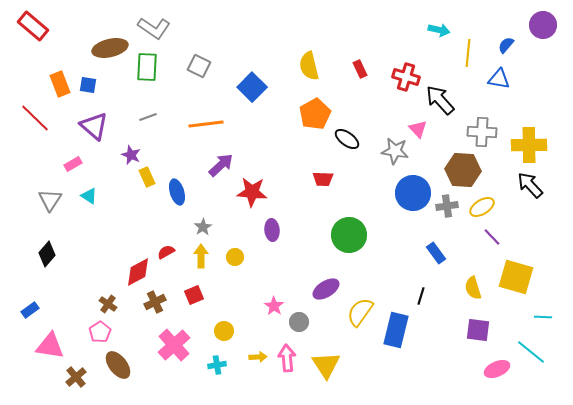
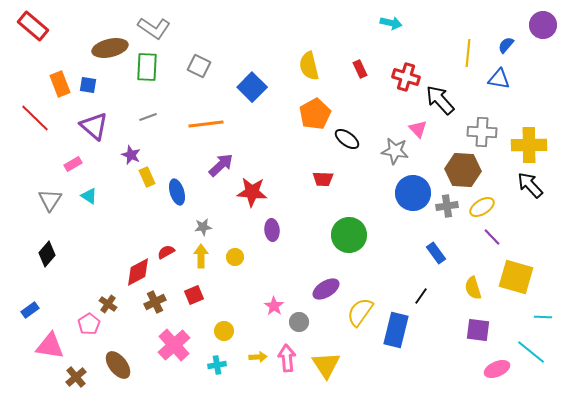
cyan arrow at (439, 30): moved 48 px left, 7 px up
gray star at (203, 227): rotated 24 degrees clockwise
black line at (421, 296): rotated 18 degrees clockwise
pink pentagon at (100, 332): moved 11 px left, 8 px up
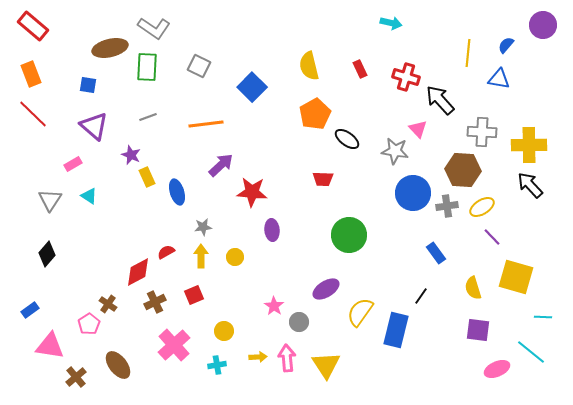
orange rectangle at (60, 84): moved 29 px left, 10 px up
red line at (35, 118): moved 2 px left, 4 px up
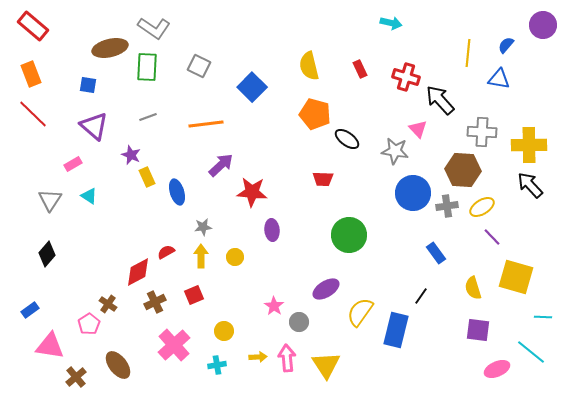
orange pentagon at (315, 114): rotated 28 degrees counterclockwise
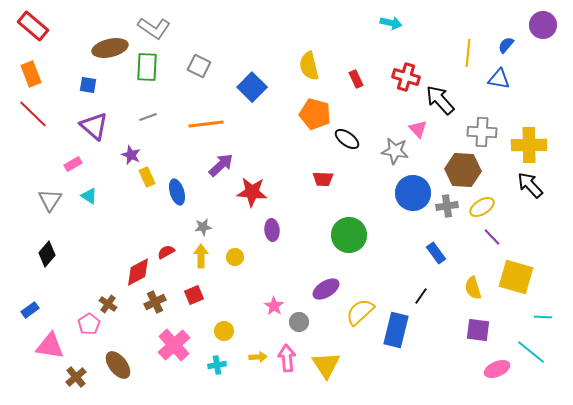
red rectangle at (360, 69): moved 4 px left, 10 px down
yellow semicircle at (360, 312): rotated 12 degrees clockwise
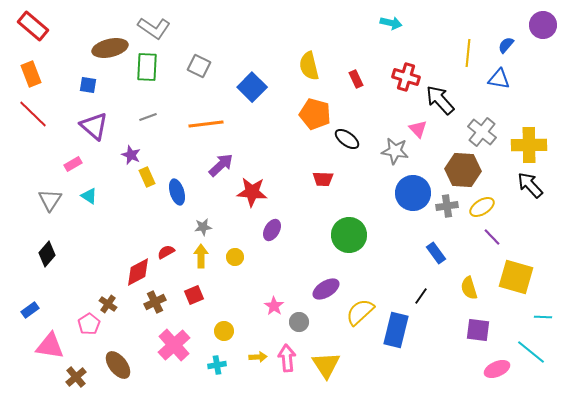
gray cross at (482, 132): rotated 36 degrees clockwise
purple ellipse at (272, 230): rotated 35 degrees clockwise
yellow semicircle at (473, 288): moved 4 px left
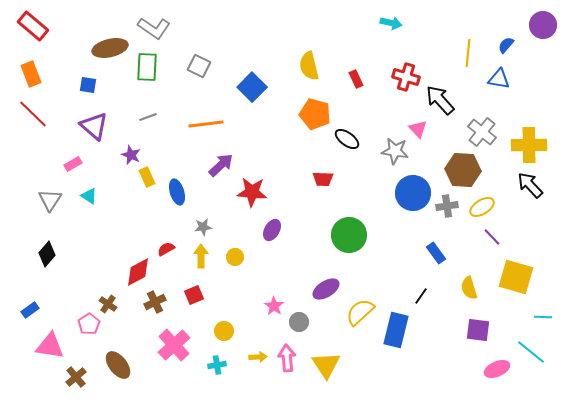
red semicircle at (166, 252): moved 3 px up
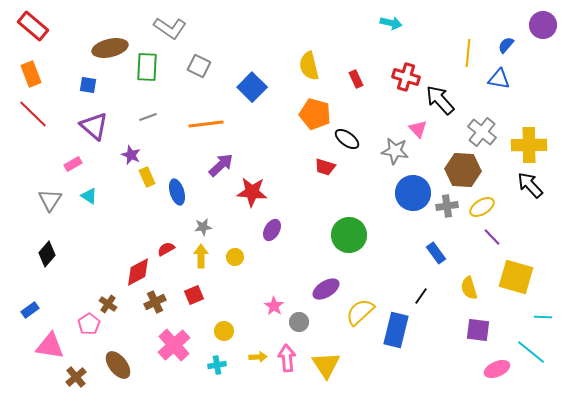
gray L-shape at (154, 28): moved 16 px right
red trapezoid at (323, 179): moved 2 px right, 12 px up; rotated 15 degrees clockwise
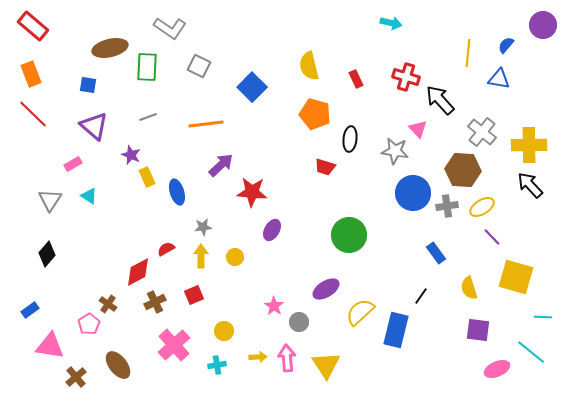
black ellipse at (347, 139): moved 3 px right; rotated 60 degrees clockwise
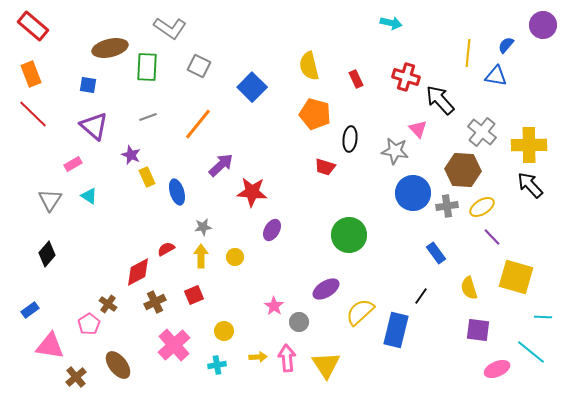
blue triangle at (499, 79): moved 3 px left, 3 px up
orange line at (206, 124): moved 8 px left; rotated 44 degrees counterclockwise
